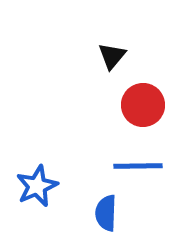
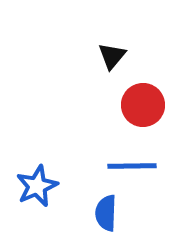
blue line: moved 6 px left
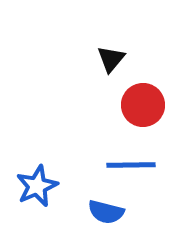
black triangle: moved 1 px left, 3 px down
blue line: moved 1 px left, 1 px up
blue semicircle: moved 1 px up; rotated 78 degrees counterclockwise
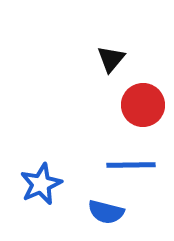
blue star: moved 4 px right, 2 px up
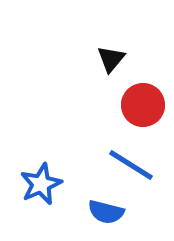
blue line: rotated 33 degrees clockwise
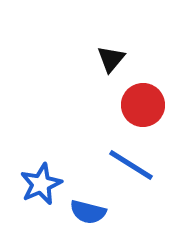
blue semicircle: moved 18 px left
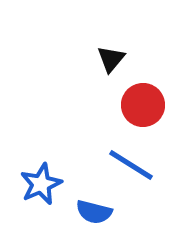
blue semicircle: moved 6 px right
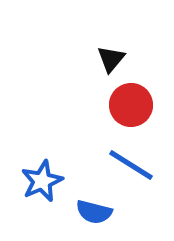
red circle: moved 12 px left
blue star: moved 1 px right, 3 px up
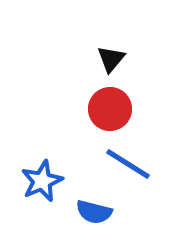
red circle: moved 21 px left, 4 px down
blue line: moved 3 px left, 1 px up
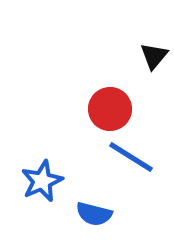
black triangle: moved 43 px right, 3 px up
blue line: moved 3 px right, 7 px up
blue semicircle: moved 2 px down
